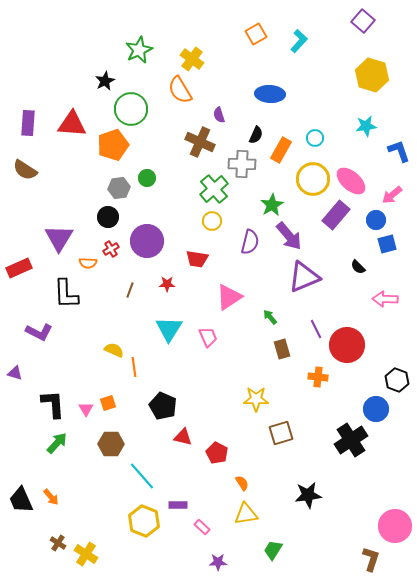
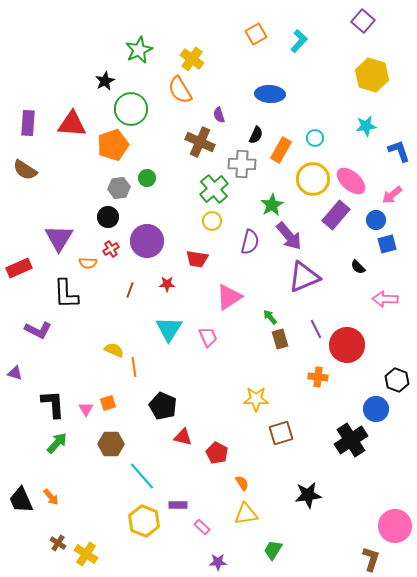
purple L-shape at (39, 332): moved 1 px left, 2 px up
brown rectangle at (282, 349): moved 2 px left, 10 px up
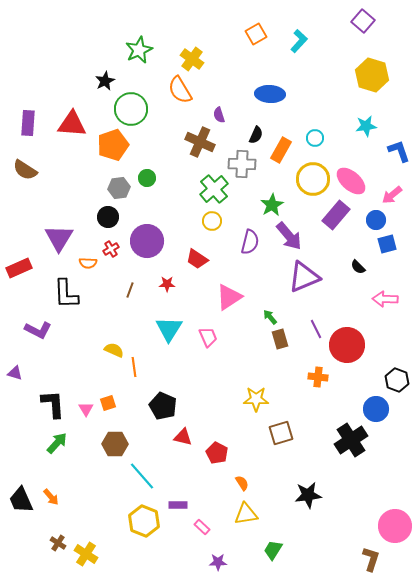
red trapezoid at (197, 259): rotated 25 degrees clockwise
brown hexagon at (111, 444): moved 4 px right
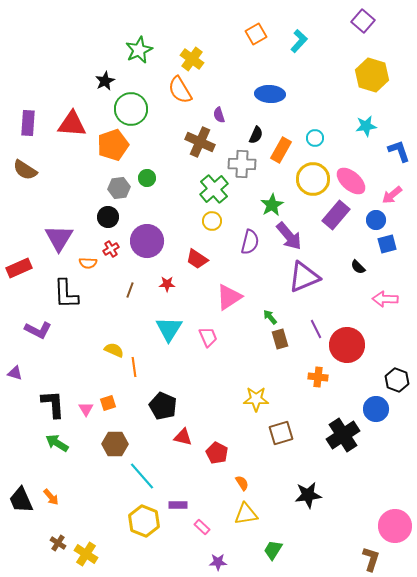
black cross at (351, 440): moved 8 px left, 5 px up
green arrow at (57, 443): rotated 100 degrees counterclockwise
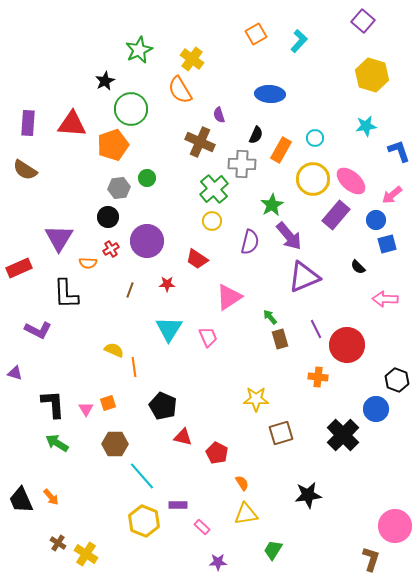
black cross at (343, 435): rotated 12 degrees counterclockwise
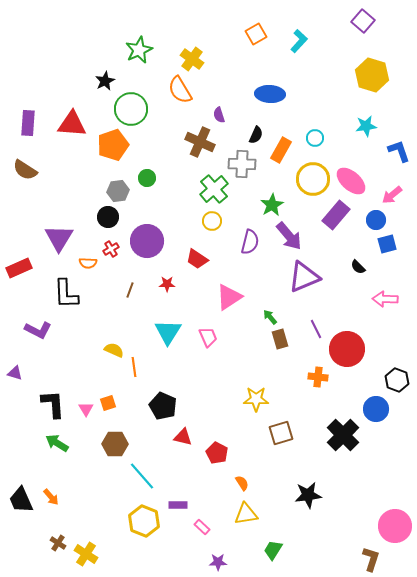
gray hexagon at (119, 188): moved 1 px left, 3 px down
cyan triangle at (169, 329): moved 1 px left, 3 px down
red circle at (347, 345): moved 4 px down
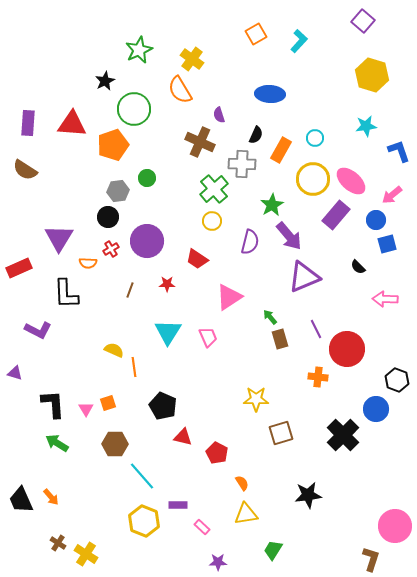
green circle at (131, 109): moved 3 px right
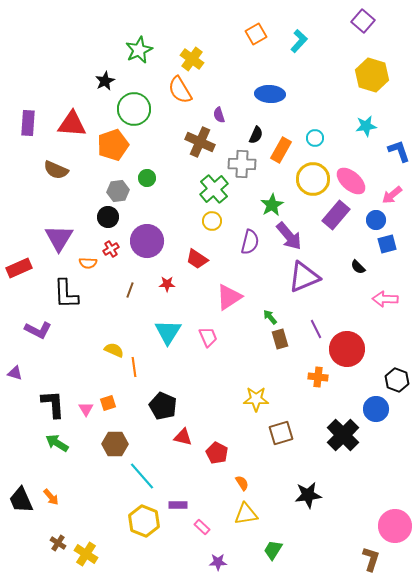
brown semicircle at (25, 170): moved 31 px right; rotated 10 degrees counterclockwise
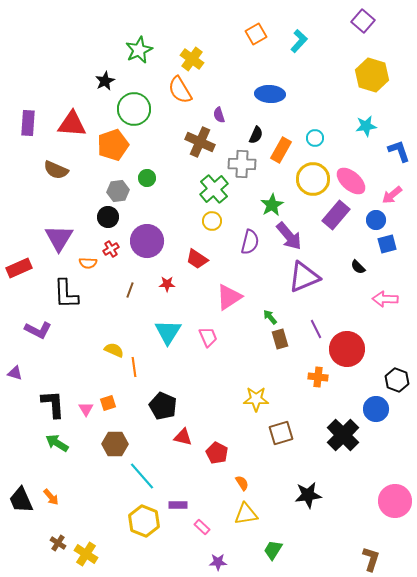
pink circle at (395, 526): moved 25 px up
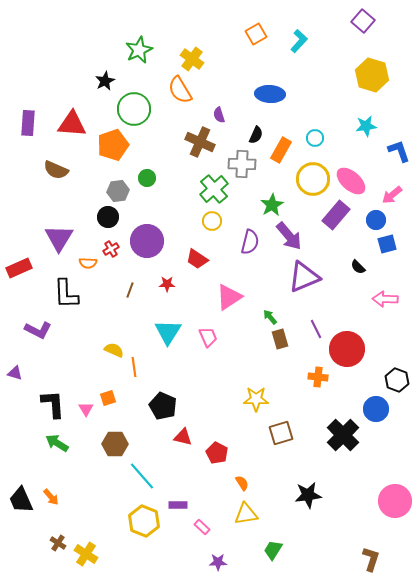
orange square at (108, 403): moved 5 px up
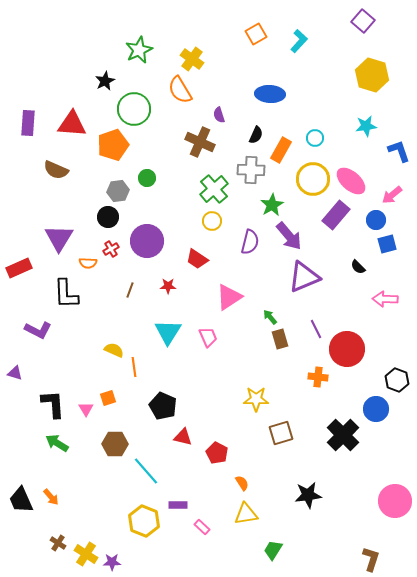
gray cross at (242, 164): moved 9 px right, 6 px down
red star at (167, 284): moved 1 px right, 2 px down
cyan line at (142, 476): moved 4 px right, 5 px up
purple star at (218, 562): moved 106 px left
